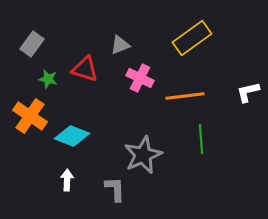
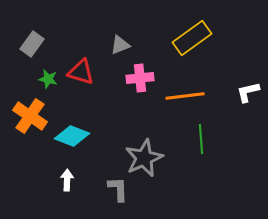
red triangle: moved 4 px left, 3 px down
pink cross: rotated 32 degrees counterclockwise
gray star: moved 1 px right, 3 px down
gray L-shape: moved 3 px right
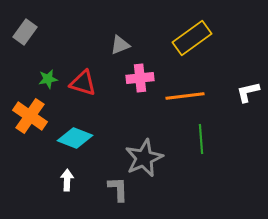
gray rectangle: moved 7 px left, 12 px up
red triangle: moved 2 px right, 11 px down
green star: rotated 24 degrees counterclockwise
cyan diamond: moved 3 px right, 2 px down
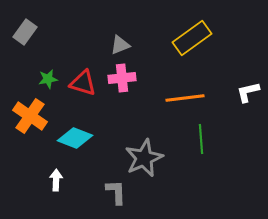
pink cross: moved 18 px left
orange line: moved 2 px down
white arrow: moved 11 px left
gray L-shape: moved 2 px left, 3 px down
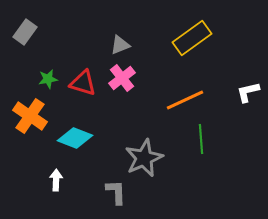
pink cross: rotated 32 degrees counterclockwise
orange line: moved 2 px down; rotated 18 degrees counterclockwise
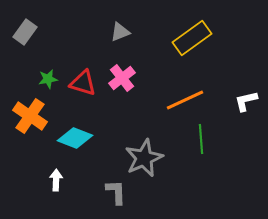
gray triangle: moved 13 px up
white L-shape: moved 2 px left, 9 px down
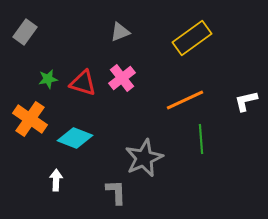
orange cross: moved 3 px down
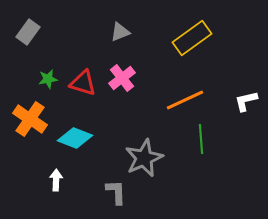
gray rectangle: moved 3 px right
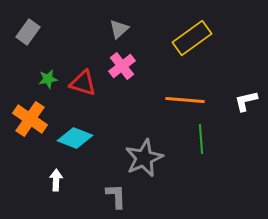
gray triangle: moved 1 px left, 3 px up; rotated 20 degrees counterclockwise
pink cross: moved 12 px up
orange line: rotated 30 degrees clockwise
gray L-shape: moved 4 px down
